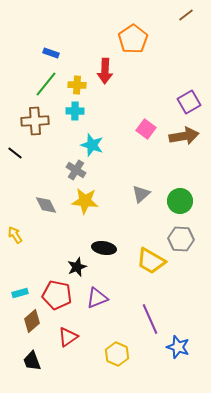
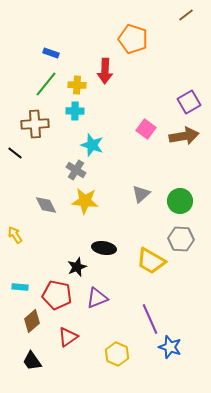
orange pentagon: rotated 20 degrees counterclockwise
brown cross: moved 3 px down
cyan rectangle: moved 6 px up; rotated 21 degrees clockwise
blue star: moved 8 px left
black trapezoid: rotated 15 degrees counterclockwise
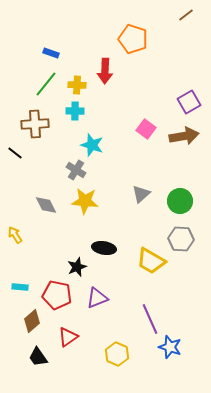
black trapezoid: moved 6 px right, 4 px up
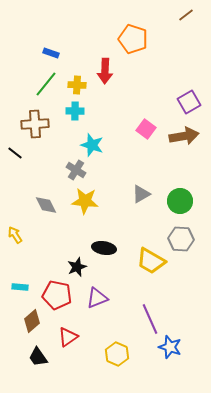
gray triangle: rotated 12 degrees clockwise
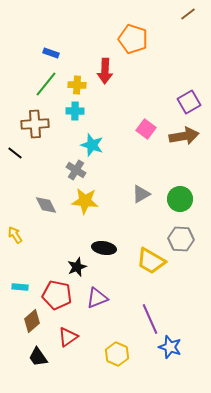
brown line: moved 2 px right, 1 px up
green circle: moved 2 px up
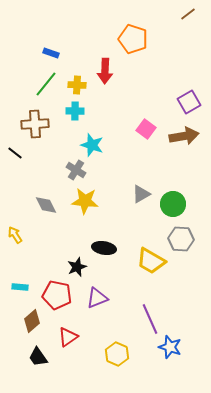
green circle: moved 7 px left, 5 px down
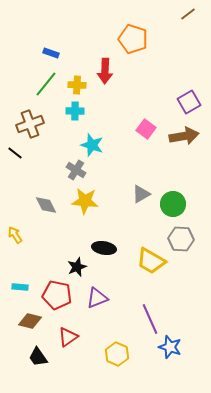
brown cross: moved 5 px left; rotated 16 degrees counterclockwise
brown diamond: moved 2 px left; rotated 55 degrees clockwise
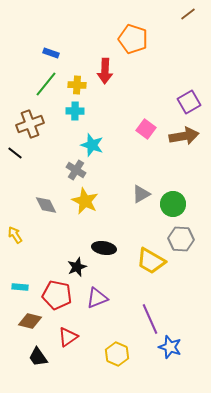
yellow star: rotated 20 degrees clockwise
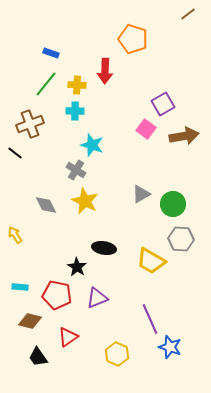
purple square: moved 26 px left, 2 px down
black star: rotated 18 degrees counterclockwise
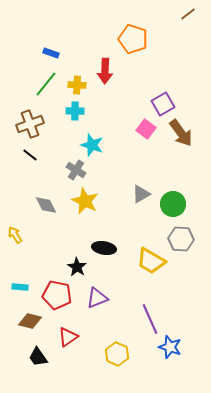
brown arrow: moved 3 px left, 3 px up; rotated 64 degrees clockwise
black line: moved 15 px right, 2 px down
